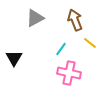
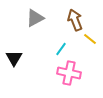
yellow line: moved 4 px up
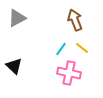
gray triangle: moved 18 px left
yellow line: moved 8 px left, 9 px down
black triangle: moved 8 px down; rotated 18 degrees counterclockwise
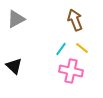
gray triangle: moved 1 px left, 1 px down
pink cross: moved 2 px right, 2 px up
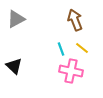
cyan line: rotated 56 degrees counterclockwise
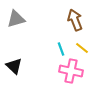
gray triangle: rotated 12 degrees clockwise
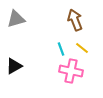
black triangle: rotated 48 degrees clockwise
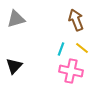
brown arrow: moved 1 px right
cyan line: rotated 40 degrees clockwise
black triangle: rotated 18 degrees counterclockwise
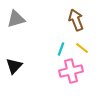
pink cross: rotated 25 degrees counterclockwise
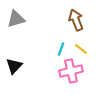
yellow line: moved 1 px left, 1 px down
